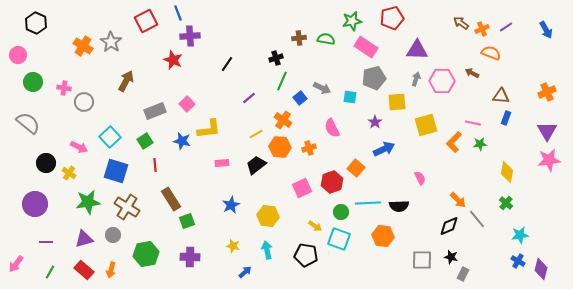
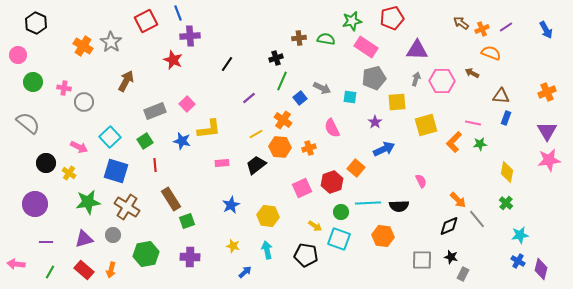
pink semicircle at (420, 178): moved 1 px right, 3 px down
pink arrow at (16, 264): rotated 60 degrees clockwise
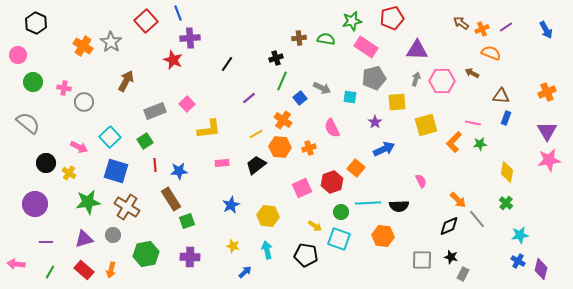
red square at (146, 21): rotated 15 degrees counterclockwise
purple cross at (190, 36): moved 2 px down
blue star at (182, 141): moved 3 px left, 30 px down; rotated 18 degrees counterclockwise
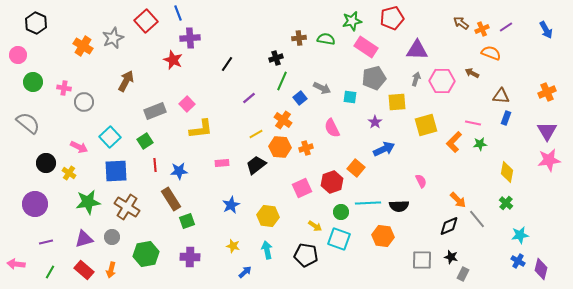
gray star at (111, 42): moved 2 px right, 4 px up; rotated 15 degrees clockwise
yellow L-shape at (209, 129): moved 8 px left
orange cross at (309, 148): moved 3 px left
blue square at (116, 171): rotated 20 degrees counterclockwise
gray circle at (113, 235): moved 1 px left, 2 px down
purple line at (46, 242): rotated 16 degrees counterclockwise
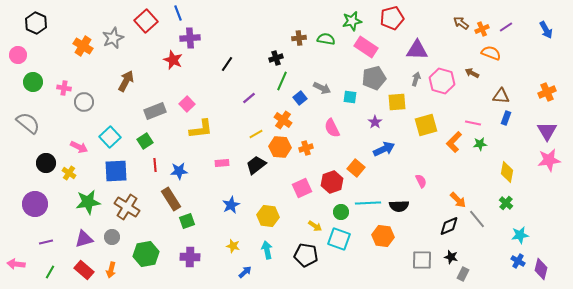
pink hexagon at (442, 81): rotated 15 degrees clockwise
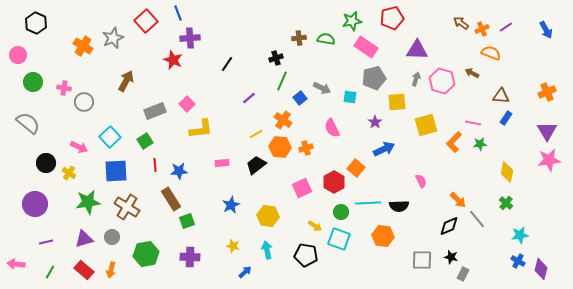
blue rectangle at (506, 118): rotated 16 degrees clockwise
red hexagon at (332, 182): moved 2 px right; rotated 10 degrees counterclockwise
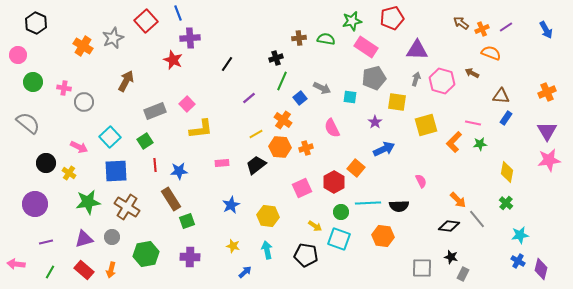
yellow square at (397, 102): rotated 12 degrees clockwise
black diamond at (449, 226): rotated 30 degrees clockwise
gray square at (422, 260): moved 8 px down
